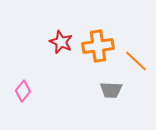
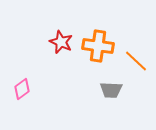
orange cross: rotated 16 degrees clockwise
pink diamond: moved 1 px left, 2 px up; rotated 15 degrees clockwise
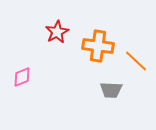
red star: moved 4 px left, 10 px up; rotated 20 degrees clockwise
pink diamond: moved 12 px up; rotated 15 degrees clockwise
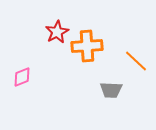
orange cross: moved 11 px left; rotated 12 degrees counterclockwise
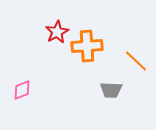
pink diamond: moved 13 px down
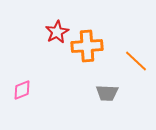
gray trapezoid: moved 4 px left, 3 px down
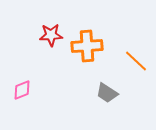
red star: moved 6 px left, 3 px down; rotated 25 degrees clockwise
gray trapezoid: rotated 30 degrees clockwise
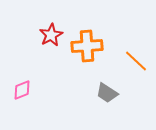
red star: rotated 25 degrees counterclockwise
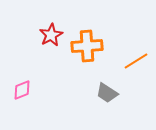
orange line: rotated 75 degrees counterclockwise
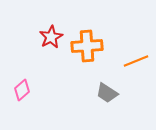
red star: moved 2 px down
orange line: rotated 10 degrees clockwise
pink diamond: rotated 20 degrees counterclockwise
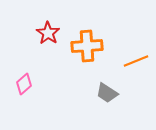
red star: moved 3 px left, 4 px up; rotated 10 degrees counterclockwise
pink diamond: moved 2 px right, 6 px up
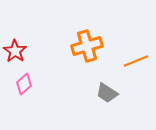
red star: moved 33 px left, 18 px down
orange cross: rotated 12 degrees counterclockwise
